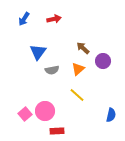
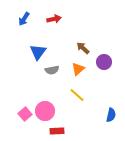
purple circle: moved 1 px right, 1 px down
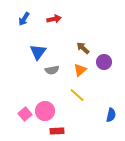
orange triangle: moved 2 px right, 1 px down
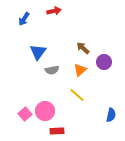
red arrow: moved 8 px up
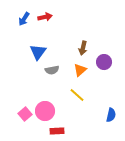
red arrow: moved 9 px left, 6 px down
brown arrow: rotated 120 degrees counterclockwise
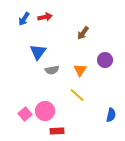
brown arrow: moved 15 px up; rotated 24 degrees clockwise
purple circle: moved 1 px right, 2 px up
orange triangle: rotated 16 degrees counterclockwise
